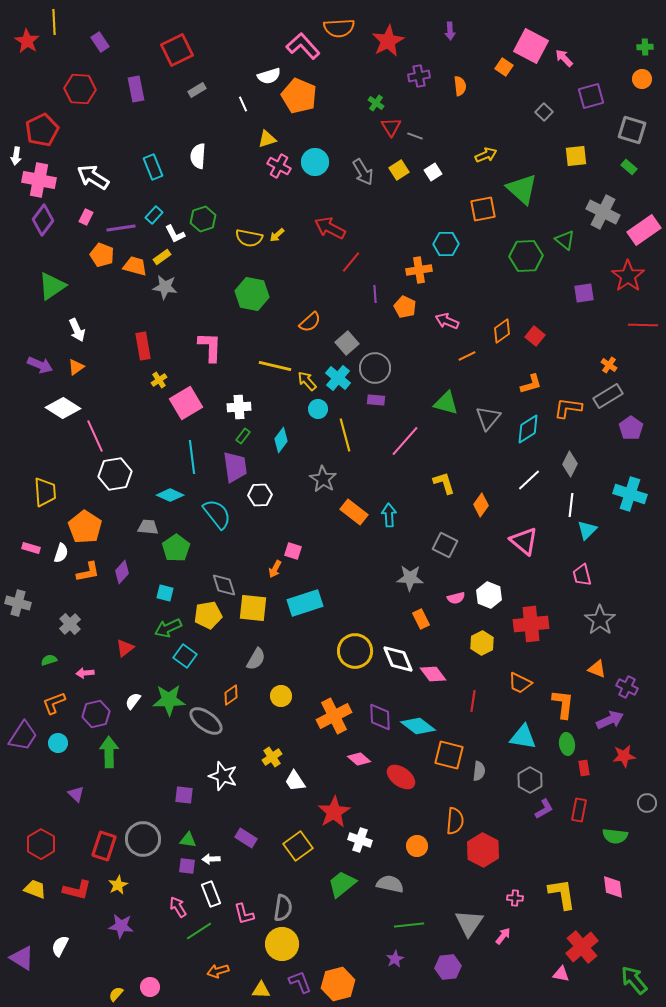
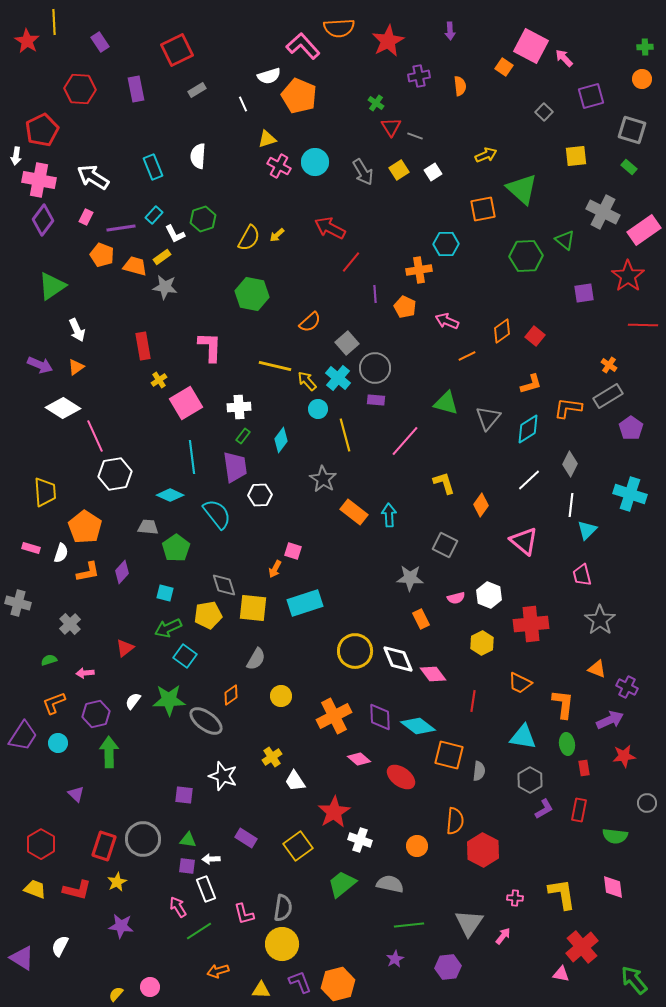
yellow semicircle at (249, 238): rotated 72 degrees counterclockwise
yellow star at (118, 885): moved 1 px left, 3 px up
white rectangle at (211, 894): moved 5 px left, 5 px up
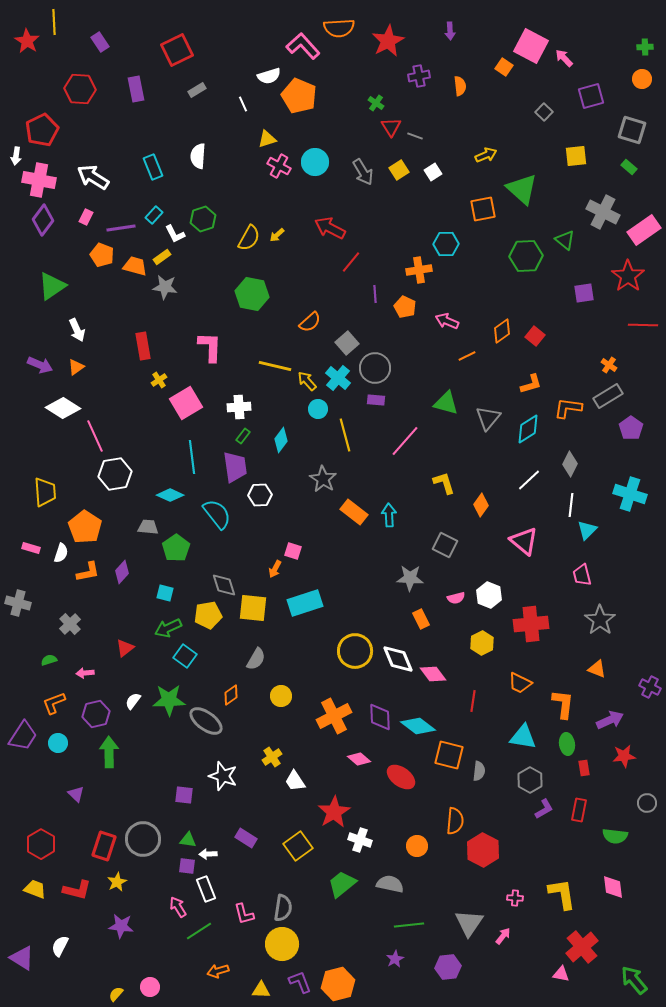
purple cross at (627, 687): moved 23 px right
white arrow at (211, 859): moved 3 px left, 5 px up
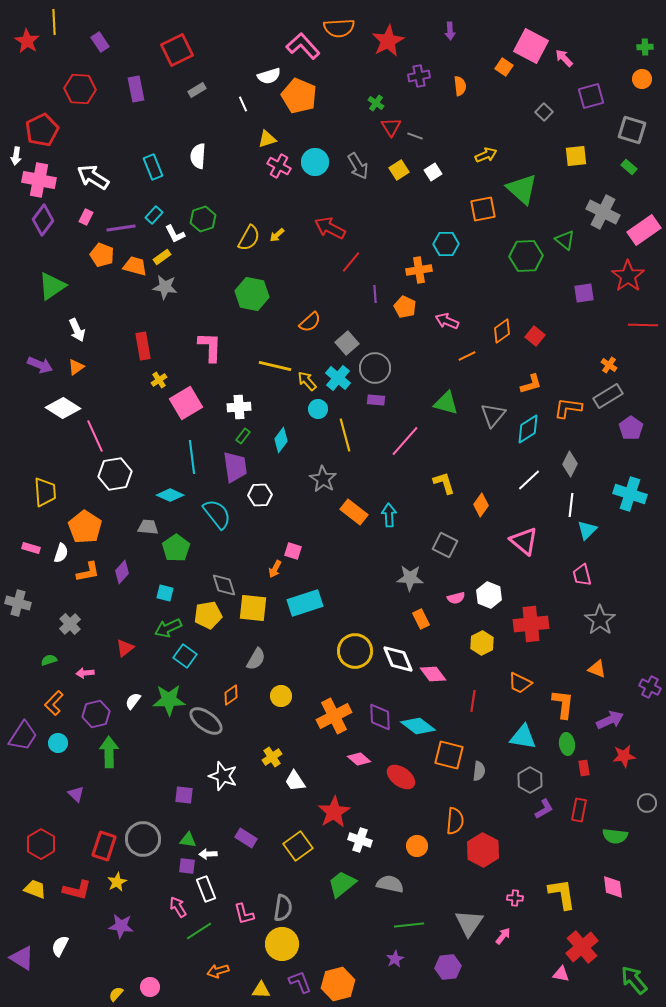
gray arrow at (363, 172): moved 5 px left, 6 px up
gray triangle at (488, 418): moved 5 px right, 3 px up
orange L-shape at (54, 703): rotated 25 degrees counterclockwise
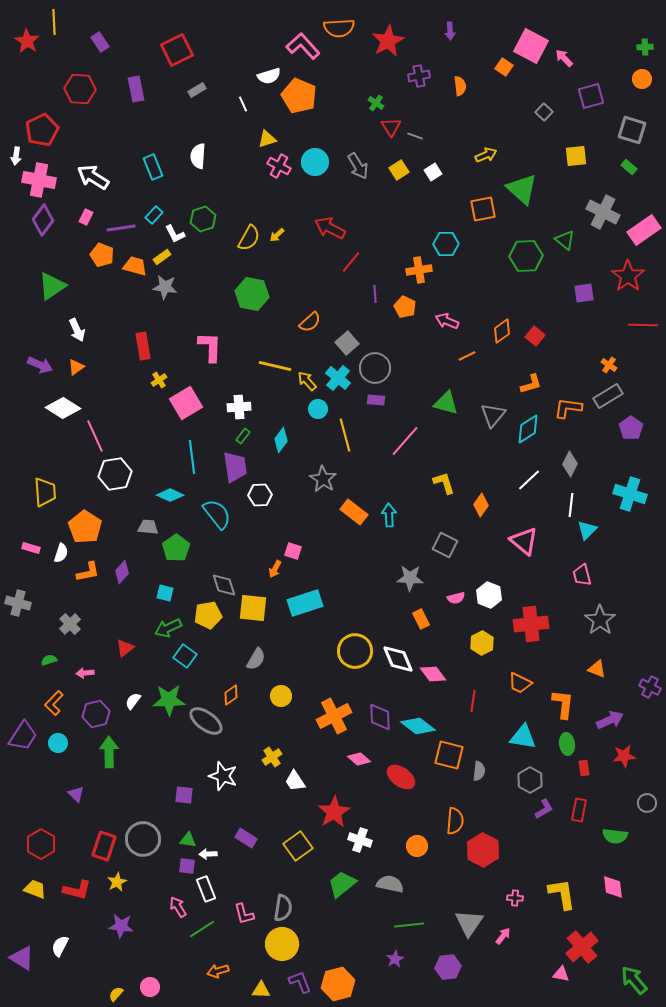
green line at (199, 931): moved 3 px right, 2 px up
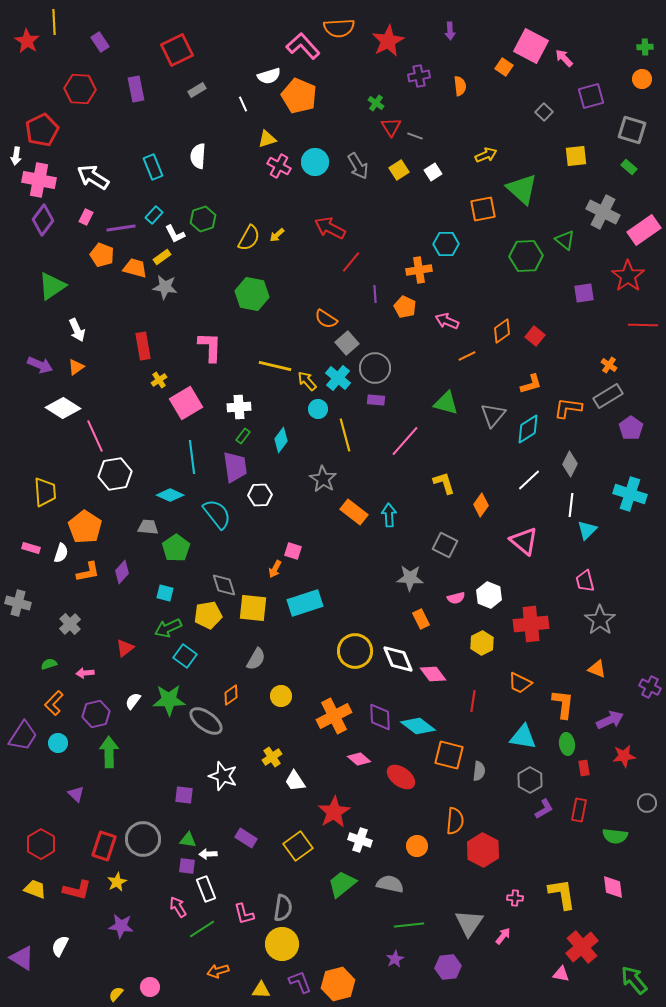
orange trapezoid at (135, 266): moved 2 px down
orange semicircle at (310, 322): moved 16 px right, 3 px up; rotated 75 degrees clockwise
pink trapezoid at (582, 575): moved 3 px right, 6 px down
green semicircle at (49, 660): moved 4 px down
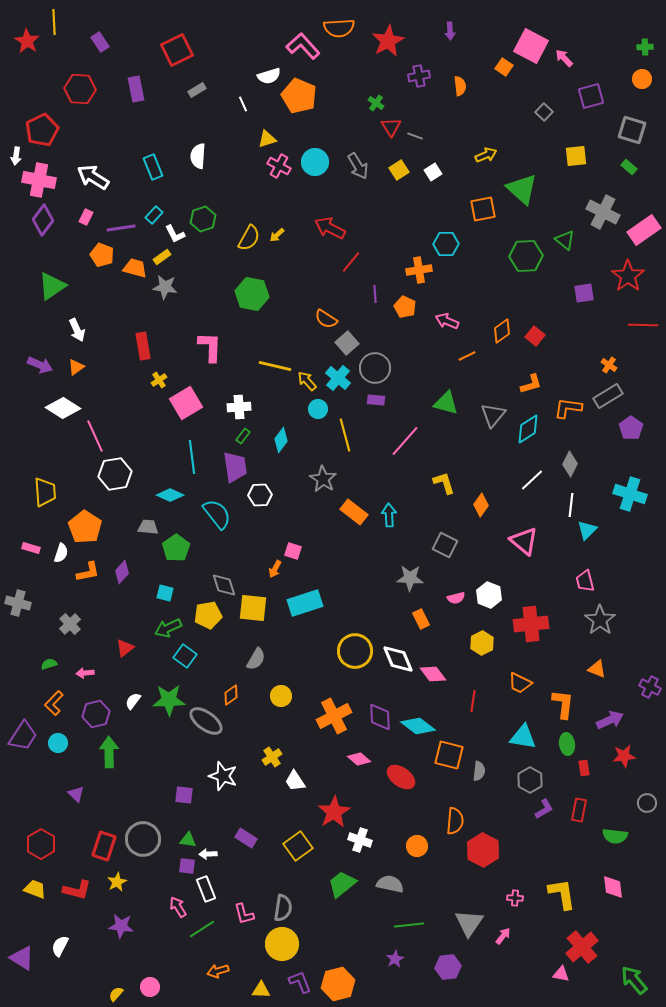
white line at (529, 480): moved 3 px right
